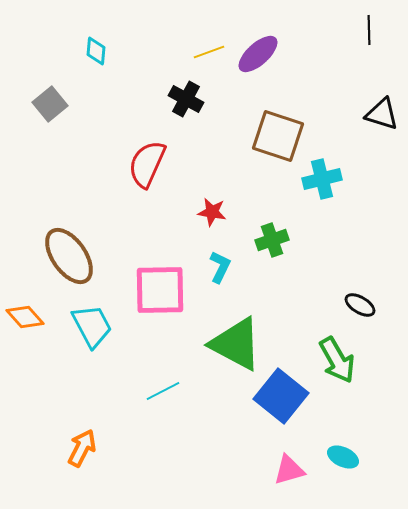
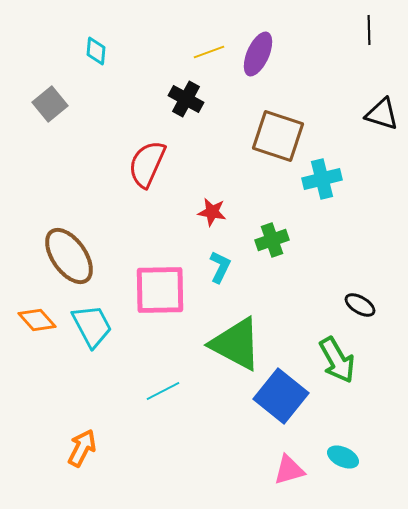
purple ellipse: rotated 24 degrees counterclockwise
orange diamond: moved 12 px right, 3 px down
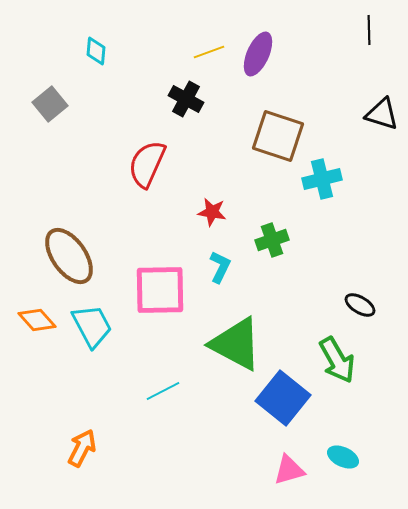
blue square: moved 2 px right, 2 px down
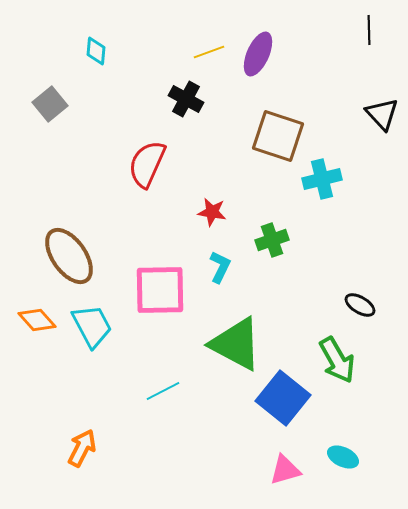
black triangle: rotated 30 degrees clockwise
pink triangle: moved 4 px left
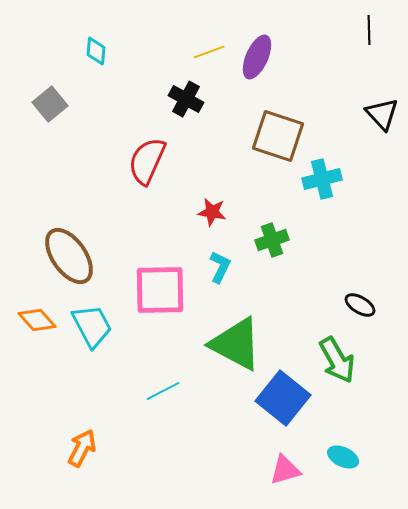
purple ellipse: moved 1 px left, 3 px down
red semicircle: moved 3 px up
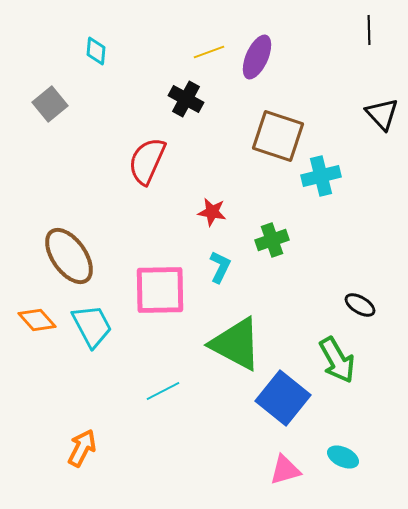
cyan cross: moved 1 px left, 3 px up
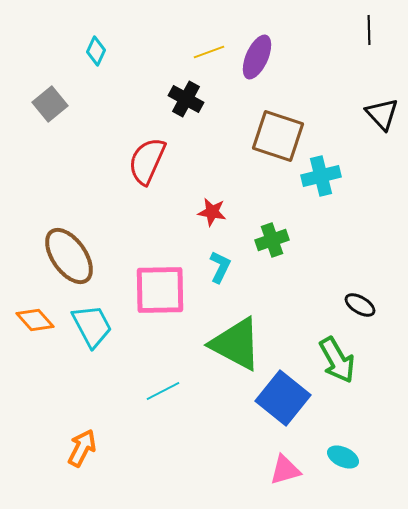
cyan diamond: rotated 20 degrees clockwise
orange diamond: moved 2 px left
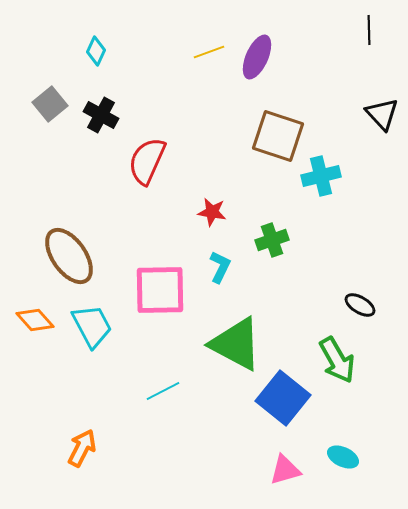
black cross: moved 85 px left, 16 px down
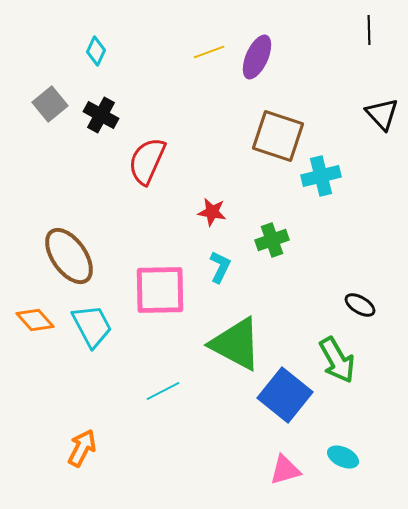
blue square: moved 2 px right, 3 px up
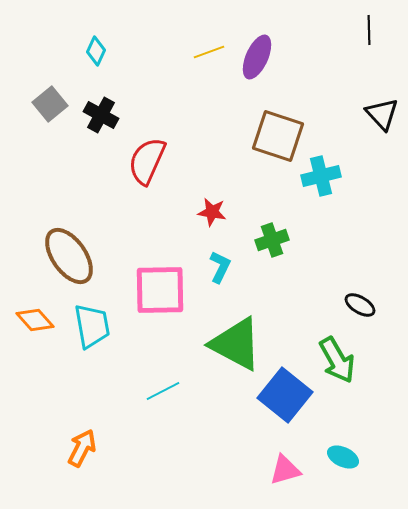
cyan trapezoid: rotated 18 degrees clockwise
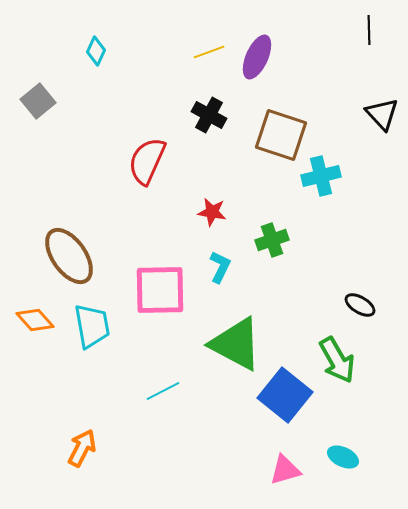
gray square: moved 12 px left, 3 px up
black cross: moved 108 px right
brown square: moved 3 px right, 1 px up
